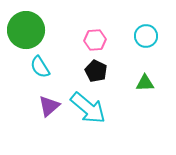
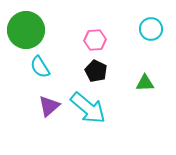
cyan circle: moved 5 px right, 7 px up
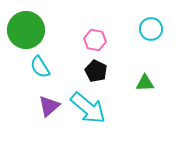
pink hexagon: rotated 15 degrees clockwise
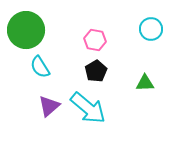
black pentagon: rotated 15 degrees clockwise
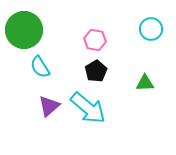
green circle: moved 2 px left
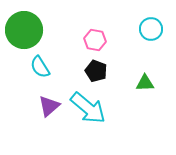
black pentagon: rotated 20 degrees counterclockwise
